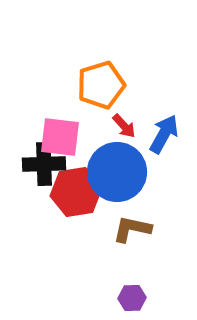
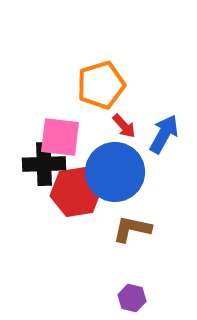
blue circle: moved 2 px left
purple hexagon: rotated 16 degrees clockwise
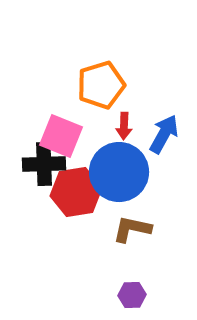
red arrow: rotated 44 degrees clockwise
pink square: moved 1 px right, 1 px up; rotated 15 degrees clockwise
blue circle: moved 4 px right
purple hexagon: moved 3 px up; rotated 16 degrees counterclockwise
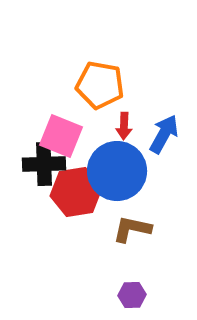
orange pentagon: moved 1 px left; rotated 27 degrees clockwise
blue circle: moved 2 px left, 1 px up
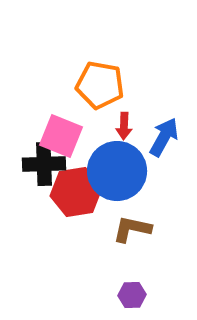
blue arrow: moved 3 px down
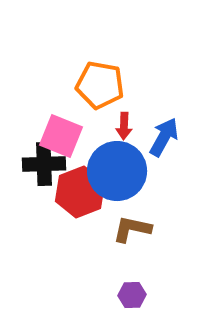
red hexagon: moved 4 px right; rotated 12 degrees counterclockwise
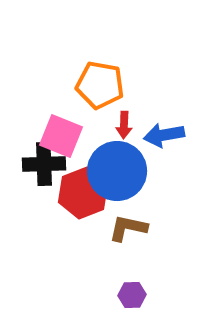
red arrow: moved 1 px up
blue arrow: moved 2 px up; rotated 129 degrees counterclockwise
red hexagon: moved 3 px right, 1 px down
brown L-shape: moved 4 px left, 1 px up
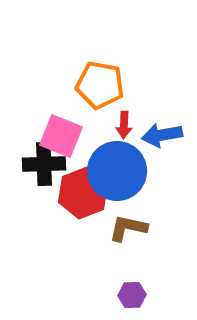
blue arrow: moved 2 px left
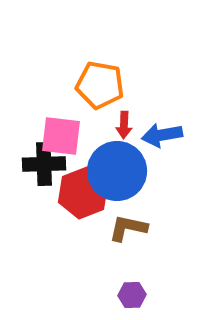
pink square: rotated 15 degrees counterclockwise
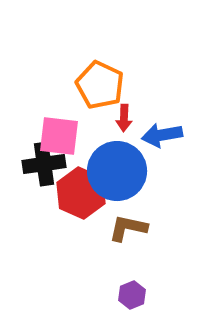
orange pentagon: rotated 15 degrees clockwise
red arrow: moved 7 px up
pink square: moved 2 px left
black cross: rotated 6 degrees counterclockwise
red hexagon: moved 2 px left; rotated 15 degrees counterclockwise
purple hexagon: rotated 20 degrees counterclockwise
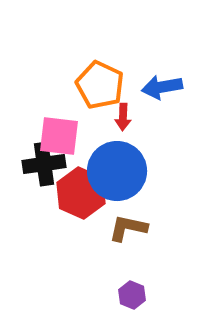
red arrow: moved 1 px left, 1 px up
blue arrow: moved 48 px up
purple hexagon: rotated 16 degrees counterclockwise
